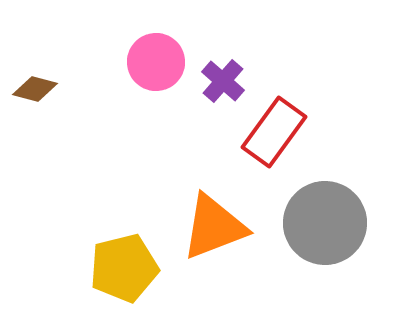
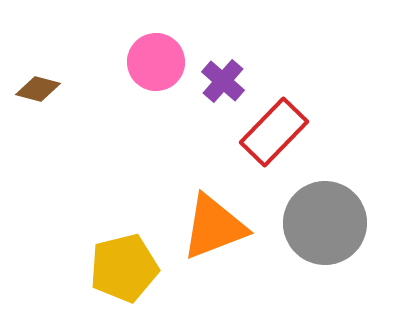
brown diamond: moved 3 px right
red rectangle: rotated 8 degrees clockwise
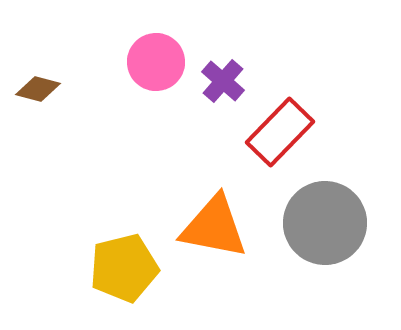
red rectangle: moved 6 px right
orange triangle: rotated 32 degrees clockwise
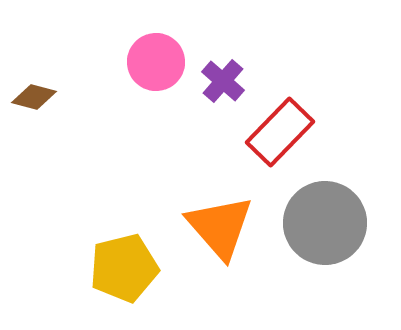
brown diamond: moved 4 px left, 8 px down
orange triangle: moved 6 px right; rotated 38 degrees clockwise
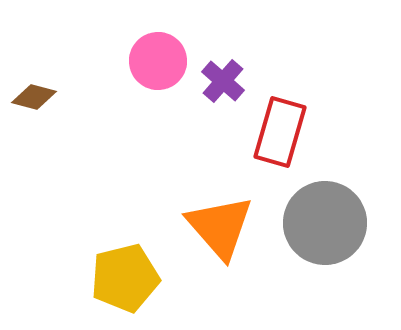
pink circle: moved 2 px right, 1 px up
red rectangle: rotated 28 degrees counterclockwise
yellow pentagon: moved 1 px right, 10 px down
